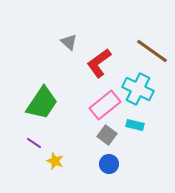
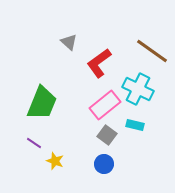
green trapezoid: rotated 12 degrees counterclockwise
blue circle: moved 5 px left
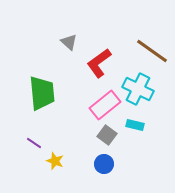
green trapezoid: moved 10 px up; rotated 27 degrees counterclockwise
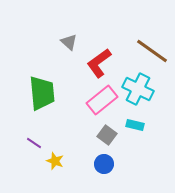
pink rectangle: moved 3 px left, 5 px up
